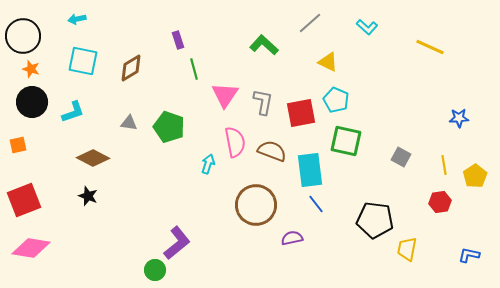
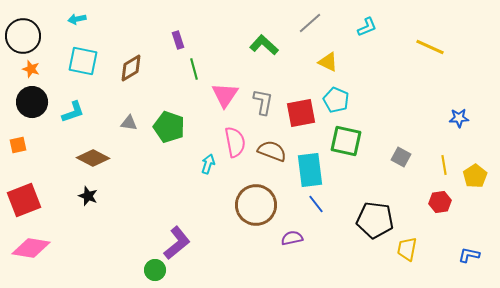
cyan L-shape at (367, 27): rotated 65 degrees counterclockwise
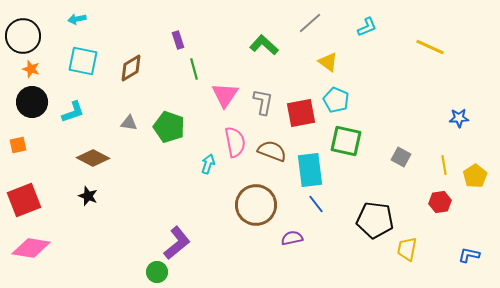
yellow triangle at (328, 62): rotated 10 degrees clockwise
green circle at (155, 270): moved 2 px right, 2 px down
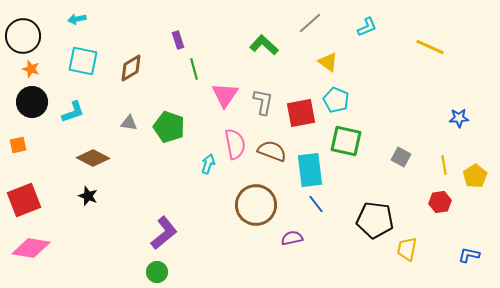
pink semicircle at (235, 142): moved 2 px down
purple L-shape at (177, 243): moved 13 px left, 10 px up
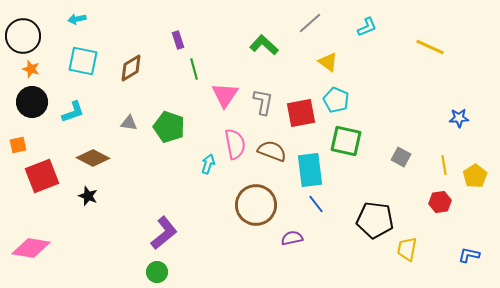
red square at (24, 200): moved 18 px right, 24 px up
